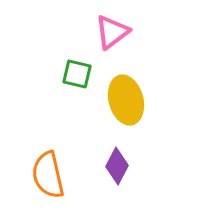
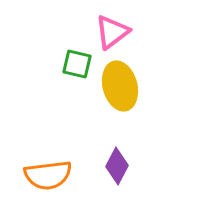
green square: moved 10 px up
yellow ellipse: moved 6 px left, 14 px up
orange semicircle: rotated 84 degrees counterclockwise
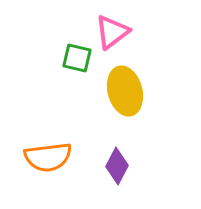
green square: moved 6 px up
yellow ellipse: moved 5 px right, 5 px down
orange semicircle: moved 18 px up
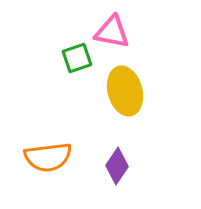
pink triangle: rotated 48 degrees clockwise
green square: rotated 32 degrees counterclockwise
purple diamond: rotated 6 degrees clockwise
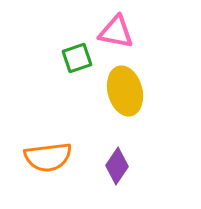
pink triangle: moved 4 px right
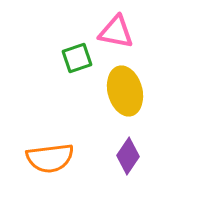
orange semicircle: moved 2 px right, 1 px down
purple diamond: moved 11 px right, 10 px up
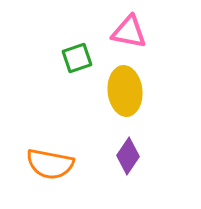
pink triangle: moved 13 px right
yellow ellipse: rotated 9 degrees clockwise
orange semicircle: moved 6 px down; rotated 18 degrees clockwise
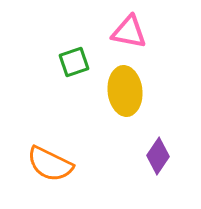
green square: moved 3 px left, 4 px down
purple diamond: moved 30 px right
orange semicircle: rotated 15 degrees clockwise
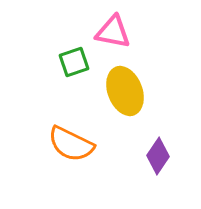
pink triangle: moved 16 px left
yellow ellipse: rotated 15 degrees counterclockwise
orange semicircle: moved 21 px right, 20 px up
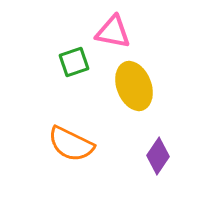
yellow ellipse: moved 9 px right, 5 px up
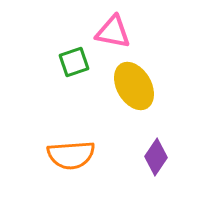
yellow ellipse: rotated 9 degrees counterclockwise
orange semicircle: moved 11 px down; rotated 30 degrees counterclockwise
purple diamond: moved 2 px left, 1 px down
